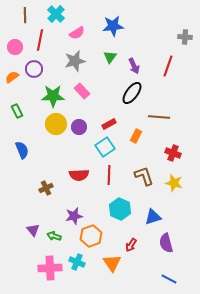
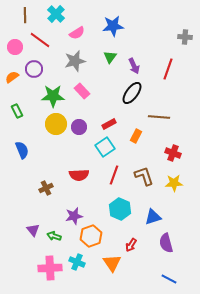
red line at (40, 40): rotated 65 degrees counterclockwise
red line at (168, 66): moved 3 px down
red line at (109, 175): moved 5 px right; rotated 18 degrees clockwise
yellow star at (174, 183): rotated 18 degrees counterclockwise
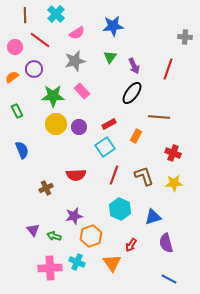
red semicircle at (79, 175): moved 3 px left
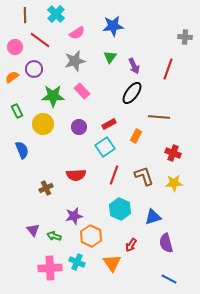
yellow circle at (56, 124): moved 13 px left
orange hexagon at (91, 236): rotated 15 degrees counterclockwise
